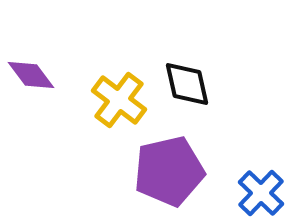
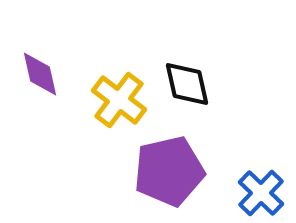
purple diamond: moved 9 px right, 1 px up; rotated 24 degrees clockwise
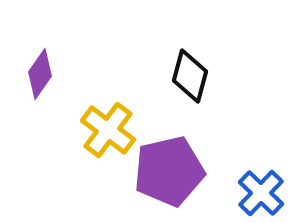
purple diamond: rotated 48 degrees clockwise
black diamond: moved 3 px right, 8 px up; rotated 28 degrees clockwise
yellow cross: moved 11 px left, 30 px down
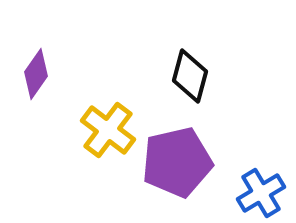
purple diamond: moved 4 px left
purple pentagon: moved 8 px right, 9 px up
blue cross: rotated 15 degrees clockwise
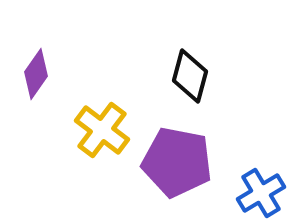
yellow cross: moved 6 px left
purple pentagon: rotated 24 degrees clockwise
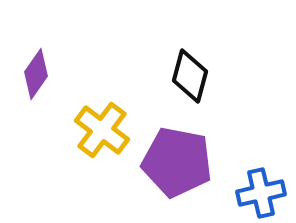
blue cross: rotated 18 degrees clockwise
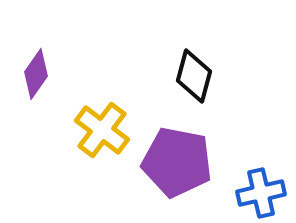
black diamond: moved 4 px right
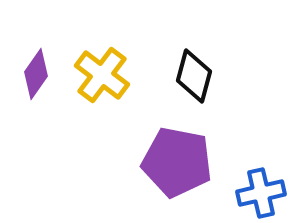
yellow cross: moved 55 px up
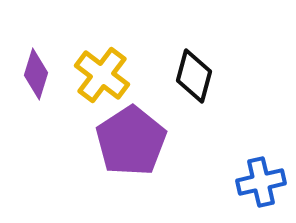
purple diamond: rotated 18 degrees counterclockwise
purple pentagon: moved 46 px left, 21 px up; rotated 28 degrees clockwise
blue cross: moved 11 px up
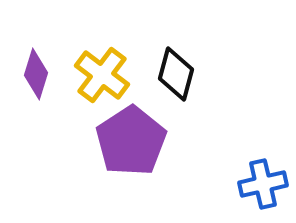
black diamond: moved 18 px left, 2 px up
blue cross: moved 2 px right, 2 px down
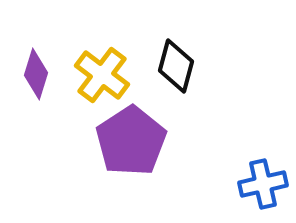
black diamond: moved 8 px up
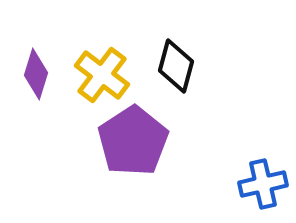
purple pentagon: moved 2 px right
